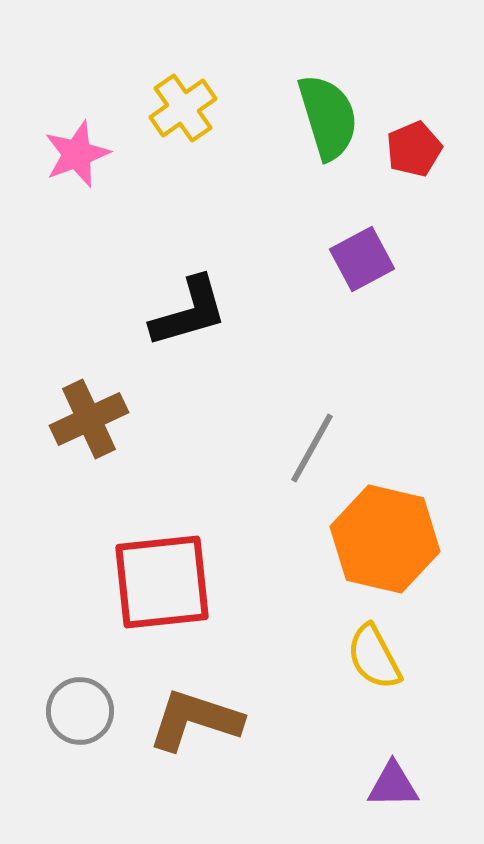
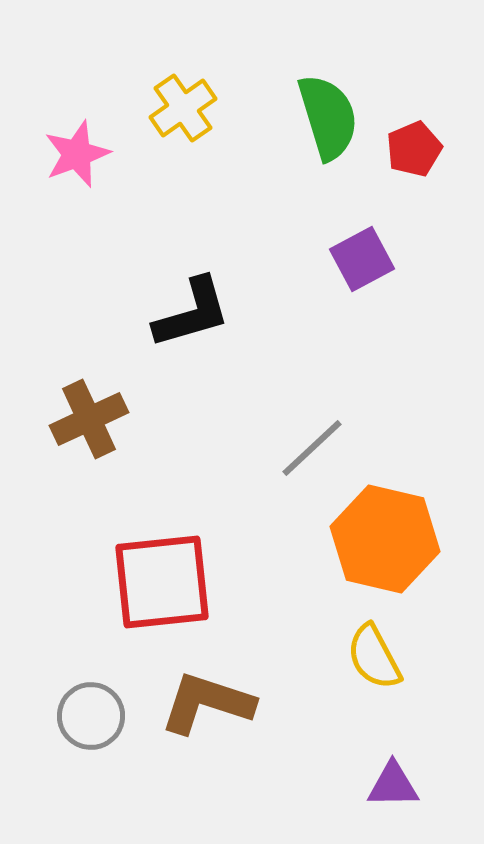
black L-shape: moved 3 px right, 1 px down
gray line: rotated 18 degrees clockwise
gray circle: moved 11 px right, 5 px down
brown L-shape: moved 12 px right, 17 px up
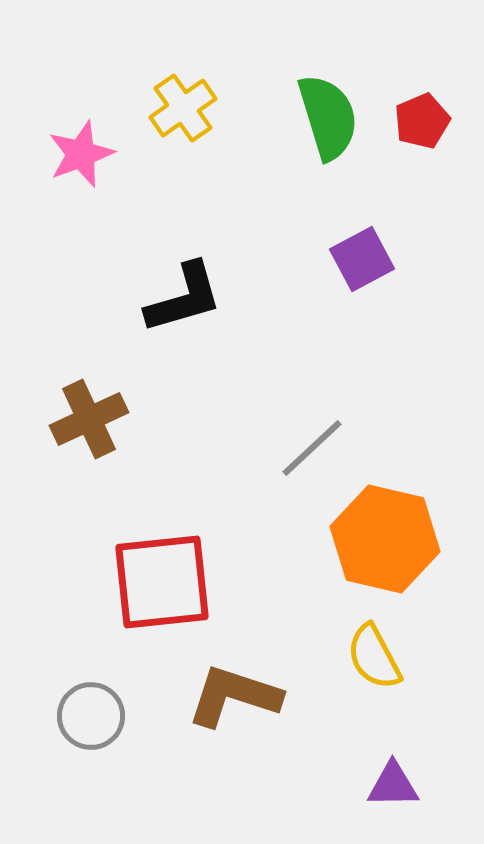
red pentagon: moved 8 px right, 28 px up
pink star: moved 4 px right
black L-shape: moved 8 px left, 15 px up
brown L-shape: moved 27 px right, 7 px up
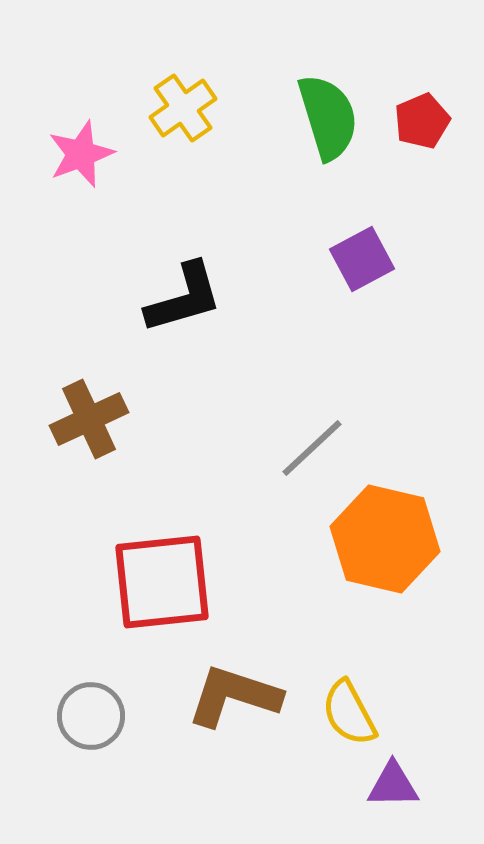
yellow semicircle: moved 25 px left, 56 px down
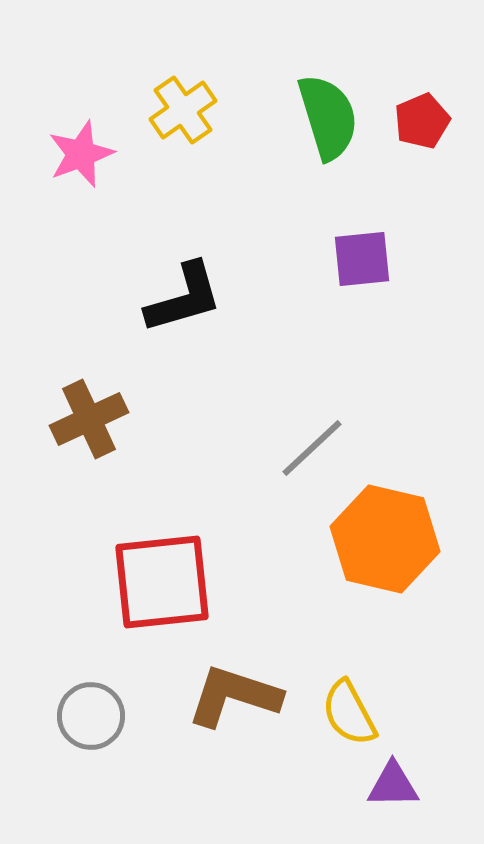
yellow cross: moved 2 px down
purple square: rotated 22 degrees clockwise
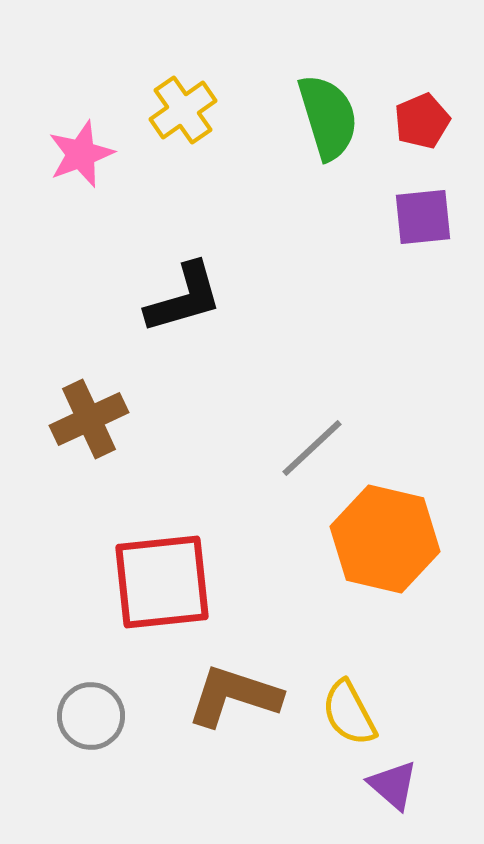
purple square: moved 61 px right, 42 px up
purple triangle: rotated 42 degrees clockwise
